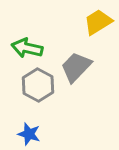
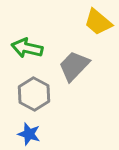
yellow trapezoid: rotated 108 degrees counterclockwise
gray trapezoid: moved 2 px left, 1 px up
gray hexagon: moved 4 px left, 9 px down
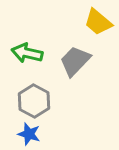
green arrow: moved 5 px down
gray trapezoid: moved 1 px right, 5 px up
gray hexagon: moved 7 px down
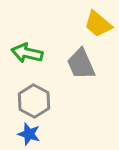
yellow trapezoid: moved 2 px down
gray trapezoid: moved 6 px right, 3 px down; rotated 68 degrees counterclockwise
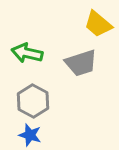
gray trapezoid: moved 1 px up; rotated 84 degrees counterclockwise
gray hexagon: moved 1 px left
blue star: moved 1 px right, 1 px down
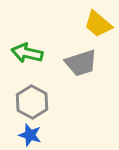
gray hexagon: moved 1 px left, 1 px down
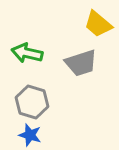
gray hexagon: rotated 12 degrees counterclockwise
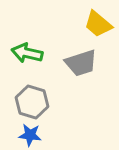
blue star: rotated 10 degrees counterclockwise
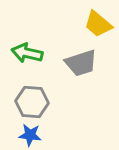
gray hexagon: rotated 12 degrees counterclockwise
